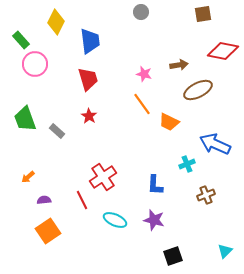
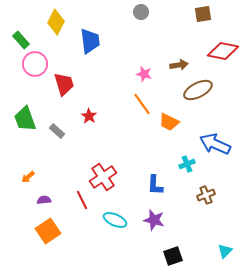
red trapezoid: moved 24 px left, 5 px down
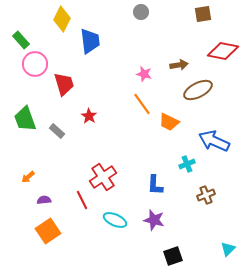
yellow diamond: moved 6 px right, 3 px up
blue arrow: moved 1 px left, 3 px up
cyan triangle: moved 3 px right, 2 px up
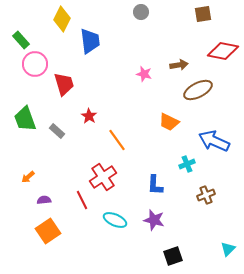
orange line: moved 25 px left, 36 px down
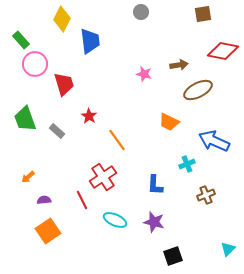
purple star: moved 2 px down
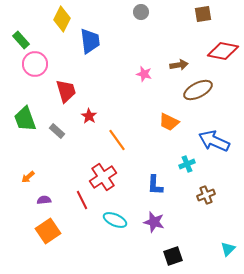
red trapezoid: moved 2 px right, 7 px down
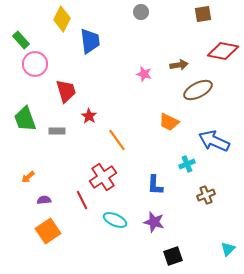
gray rectangle: rotated 42 degrees counterclockwise
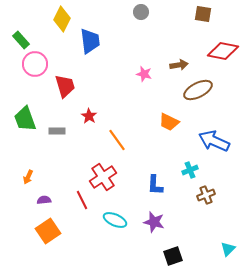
brown square: rotated 18 degrees clockwise
red trapezoid: moved 1 px left, 5 px up
cyan cross: moved 3 px right, 6 px down
orange arrow: rotated 24 degrees counterclockwise
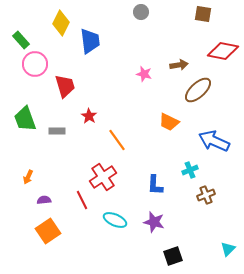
yellow diamond: moved 1 px left, 4 px down
brown ellipse: rotated 16 degrees counterclockwise
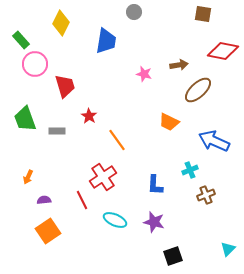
gray circle: moved 7 px left
blue trapezoid: moved 16 px right; rotated 16 degrees clockwise
